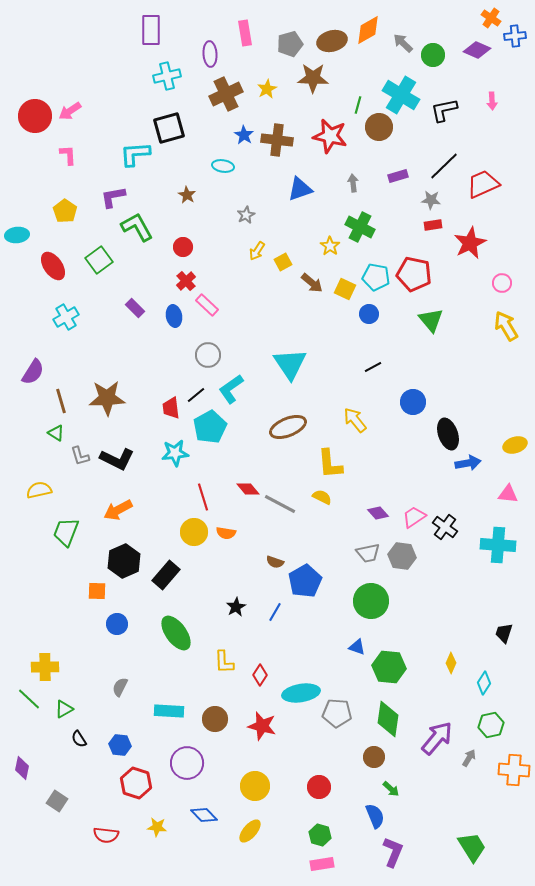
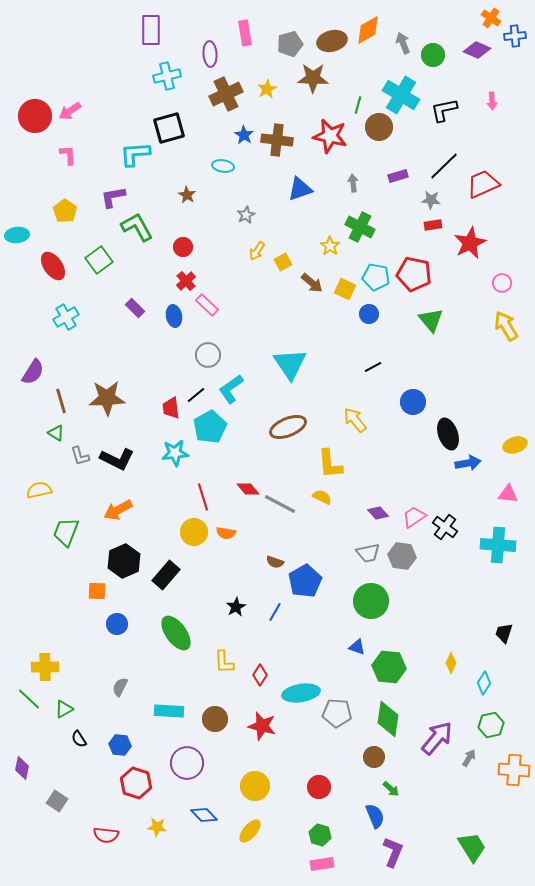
gray arrow at (403, 43): rotated 25 degrees clockwise
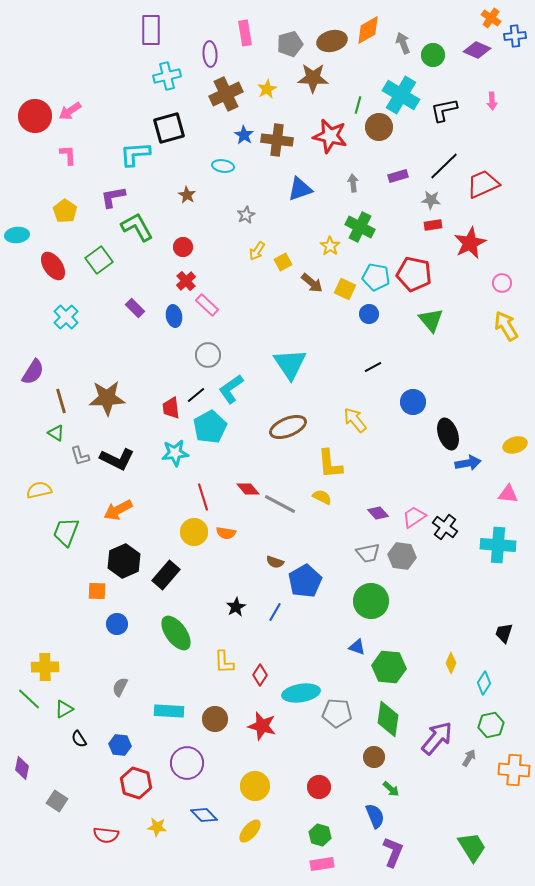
cyan cross at (66, 317): rotated 15 degrees counterclockwise
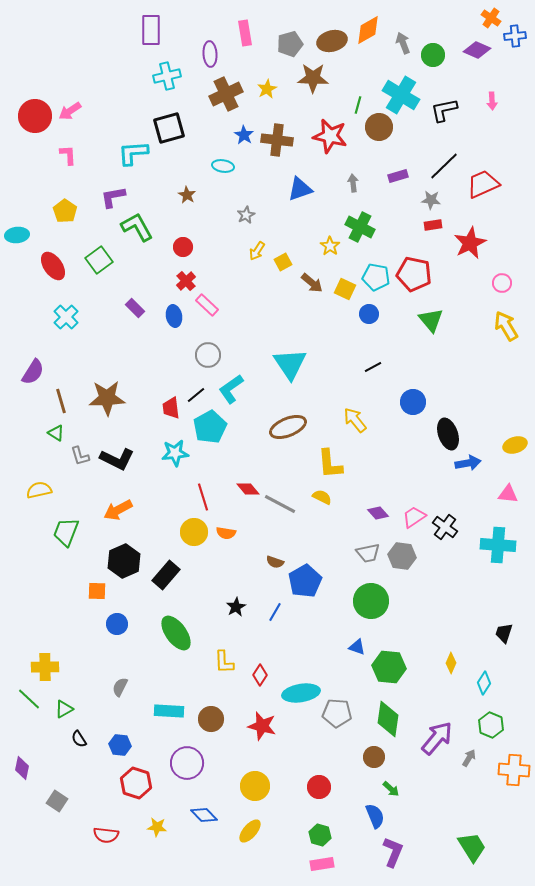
cyan L-shape at (135, 154): moved 2 px left, 1 px up
brown circle at (215, 719): moved 4 px left
green hexagon at (491, 725): rotated 25 degrees counterclockwise
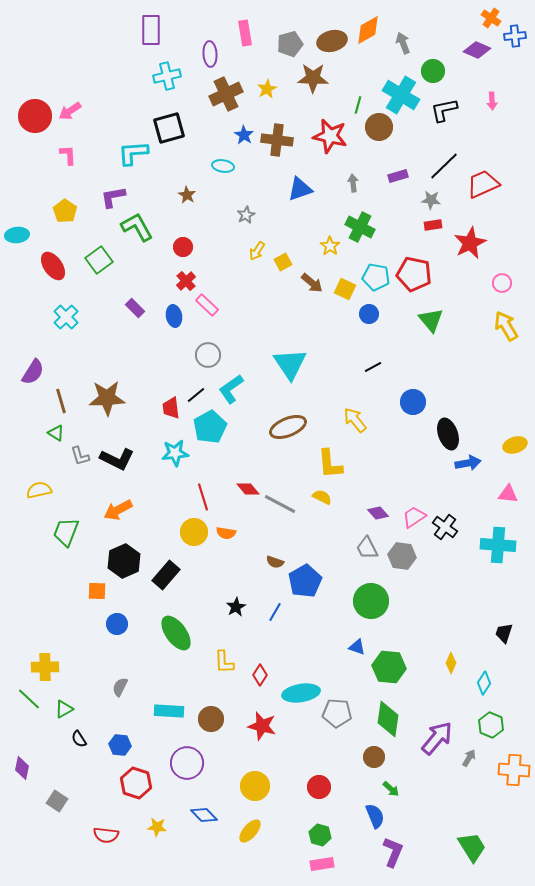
green circle at (433, 55): moved 16 px down
gray trapezoid at (368, 553): moved 1 px left, 5 px up; rotated 75 degrees clockwise
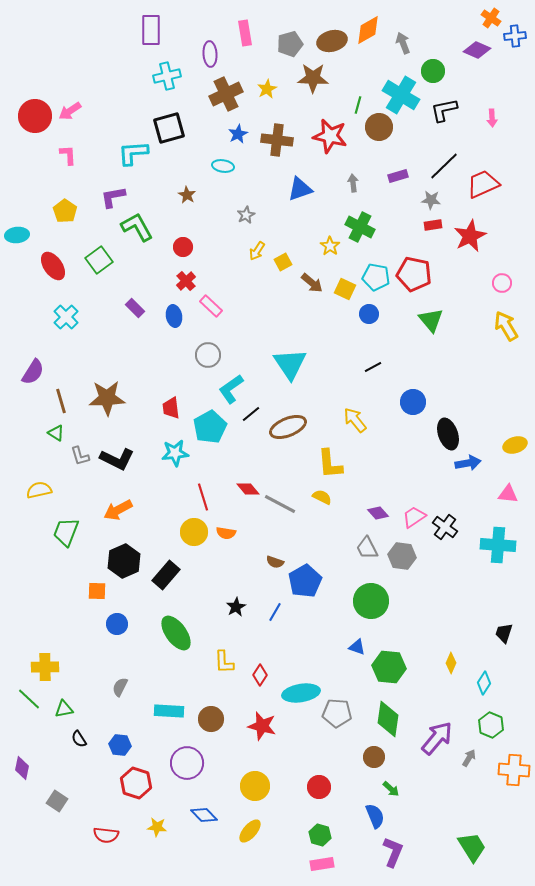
pink arrow at (492, 101): moved 17 px down
blue star at (244, 135): moved 6 px left, 1 px up; rotated 12 degrees clockwise
red star at (470, 243): moved 7 px up
pink rectangle at (207, 305): moved 4 px right, 1 px down
black line at (196, 395): moved 55 px right, 19 px down
green triangle at (64, 709): rotated 18 degrees clockwise
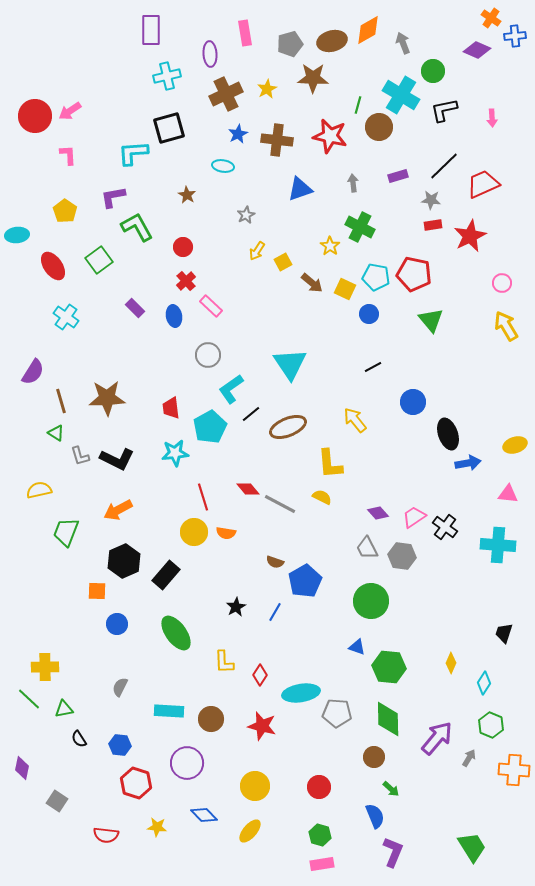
cyan cross at (66, 317): rotated 10 degrees counterclockwise
green diamond at (388, 719): rotated 9 degrees counterclockwise
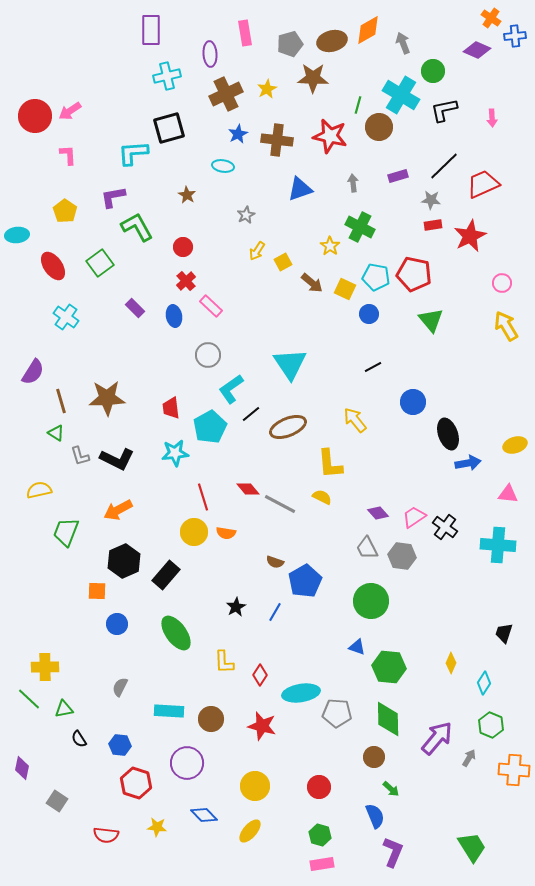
green square at (99, 260): moved 1 px right, 3 px down
